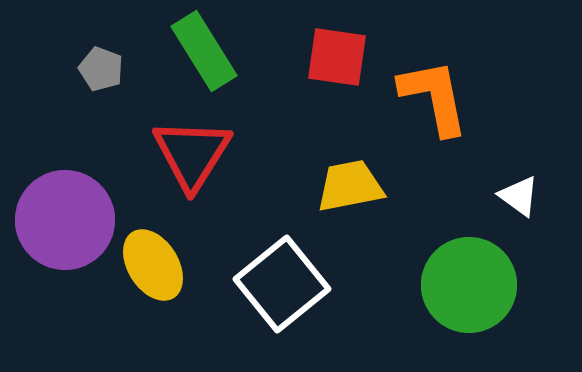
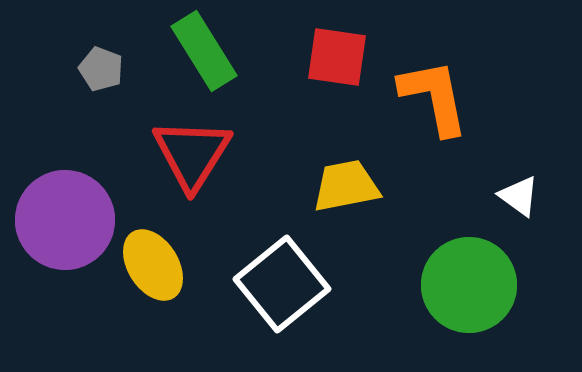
yellow trapezoid: moved 4 px left
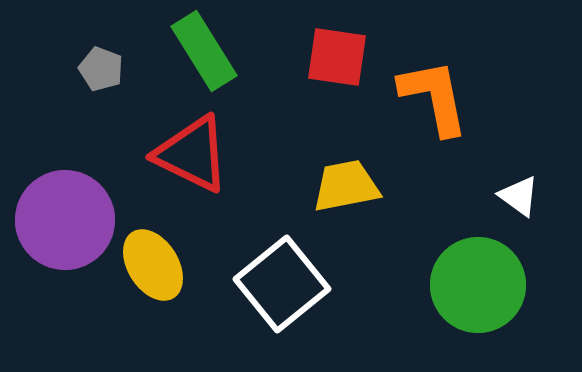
red triangle: rotated 36 degrees counterclockwise
green circle: moved 9 px right
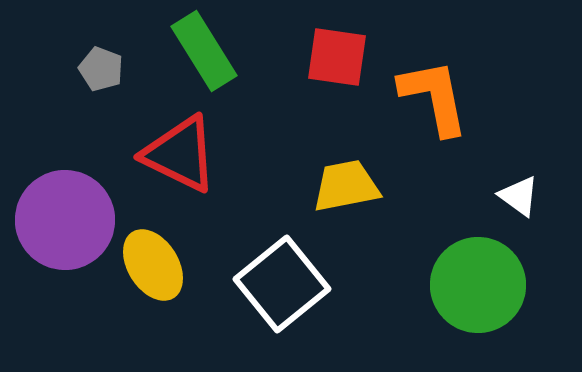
red triangle: moved 12 px left
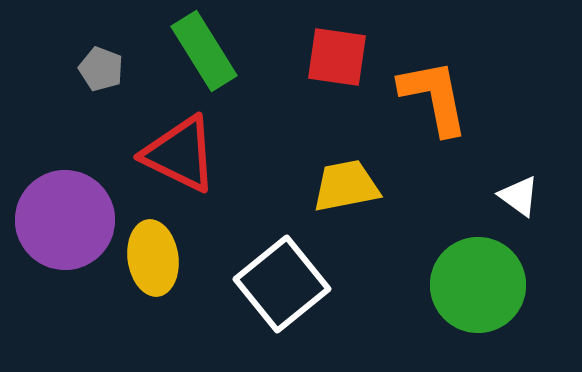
yellow ellipse: moved 7 px up; rotated 24 degrees clockwise
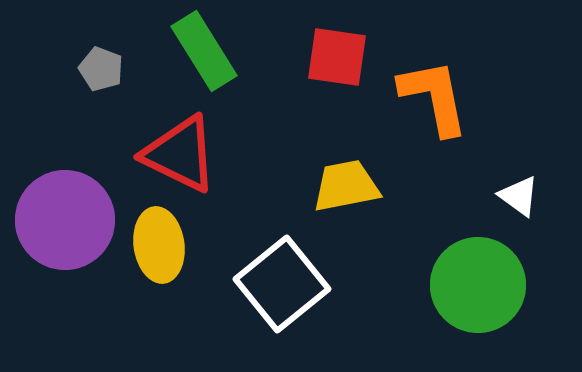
yellow ellipse: moved 6 px right, 13 px up
